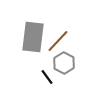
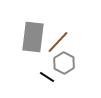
brown line: moved 1 px down
black line: rotated 21 degrees counterclockwise
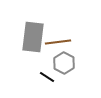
brown line: rotated 40 degrees clockwise
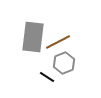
brown line: rotated 20 degrees counterclockwise
gray hexagon: rotated 10 degrees clockwise
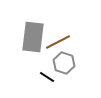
gray hexagon: rotated 20 degrees counterclockwise
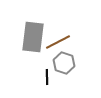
black line: rotated 56 degrees clockwise
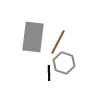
brown line: rotated 35 degrees counterclockwise
black line: moved 2 px right, 4 px up
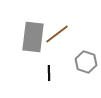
brown line: moved 1 px left, 8 px up; rotated 25 degrees clockwise
gray hexagon: moved 22 px right, 1 px up
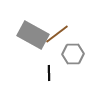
gray rectangle: moved 2 px up; rotated 68 degrees counterclockwise
gray hexagon: moved 13 px left, 8 px up; rotated 20 degrees counterclockwise
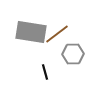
gray rectangle: moved 2 px left, 3 px up; rotated 20 degrees counterclockwise
black line: moved 4 px left, 1 px up; rotated 14 degrees counterclockwise
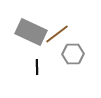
gray rectangle: rotated 16 degrees clockwise
black line: moved 8 px left, 5 px up; rotated 14 degrees clockwise
